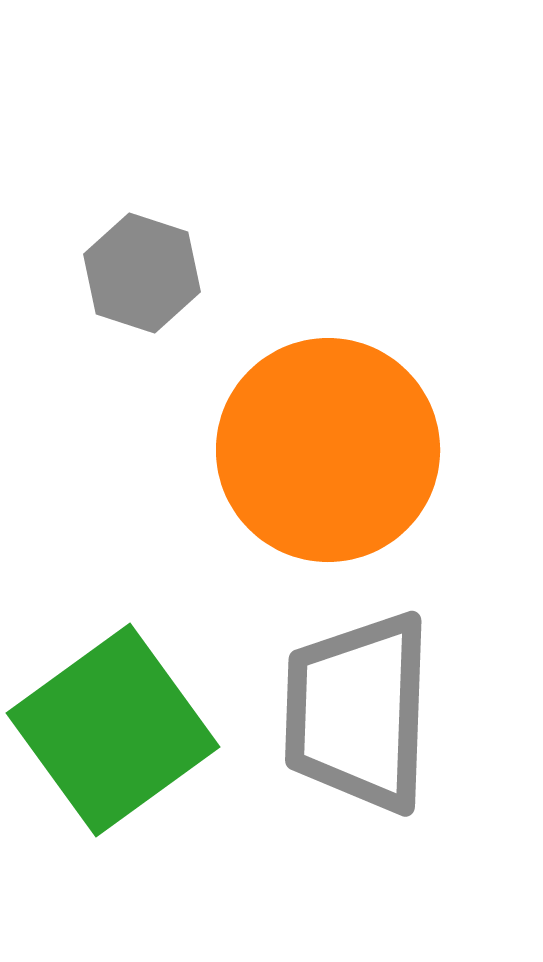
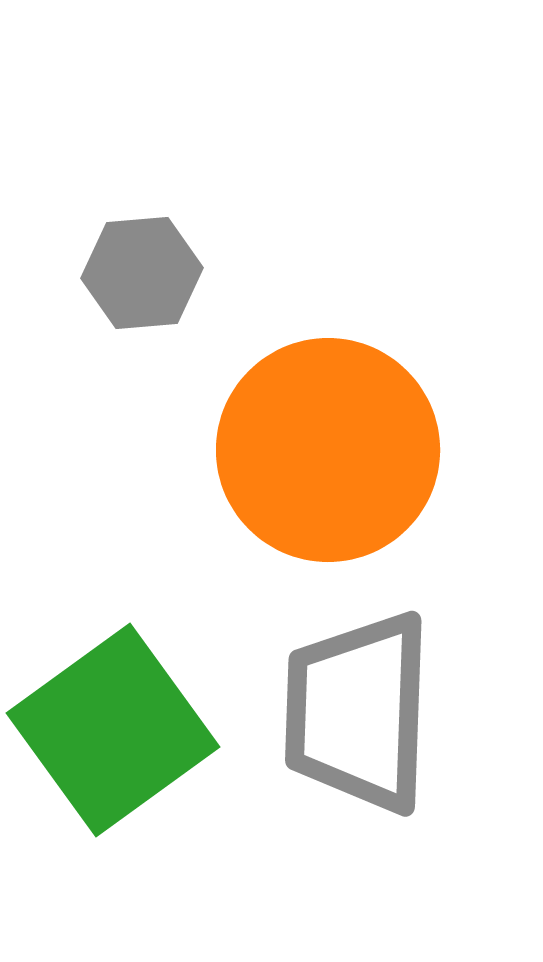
gray hexagon: rotated 23 degrees counterclockwise
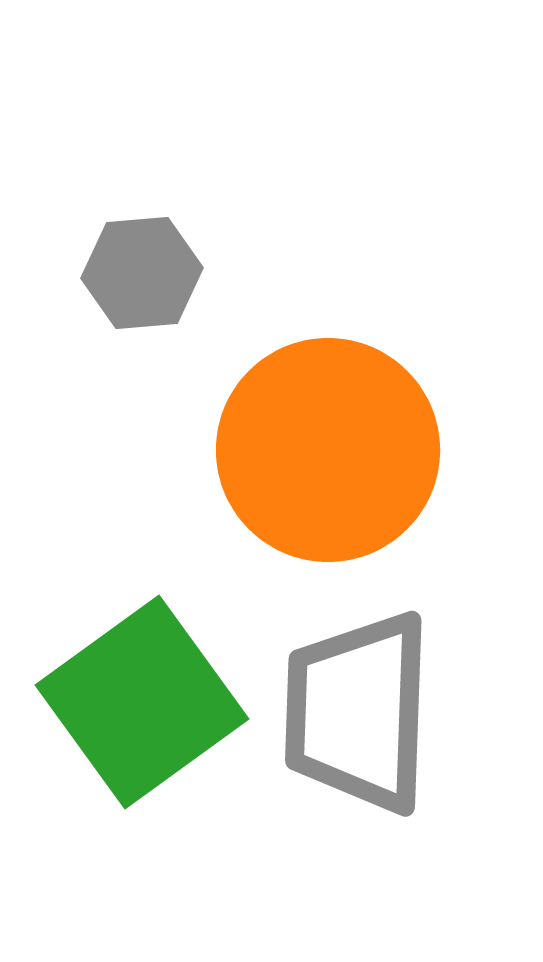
green square: moved 29 px right, 28 px up
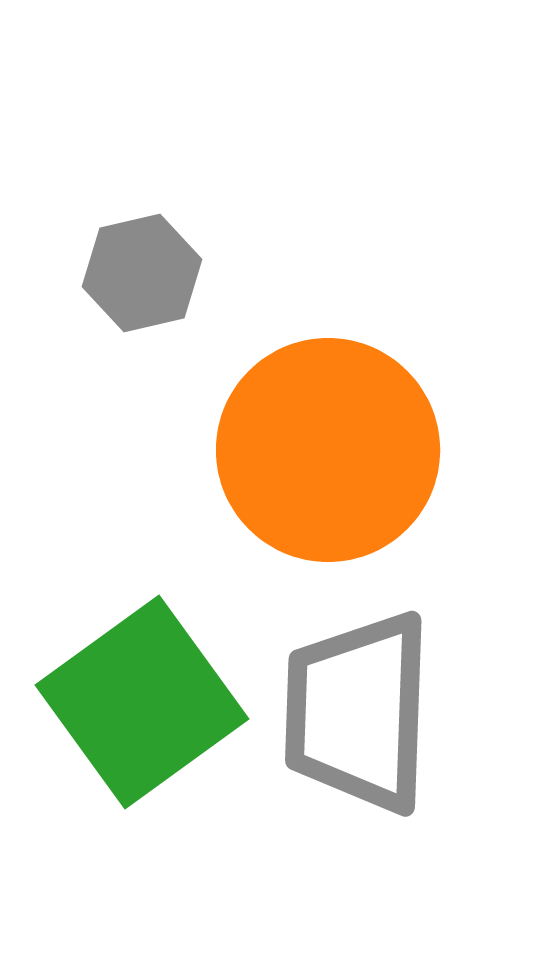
gray hexagon: rotated 8 degrees counterclockwise
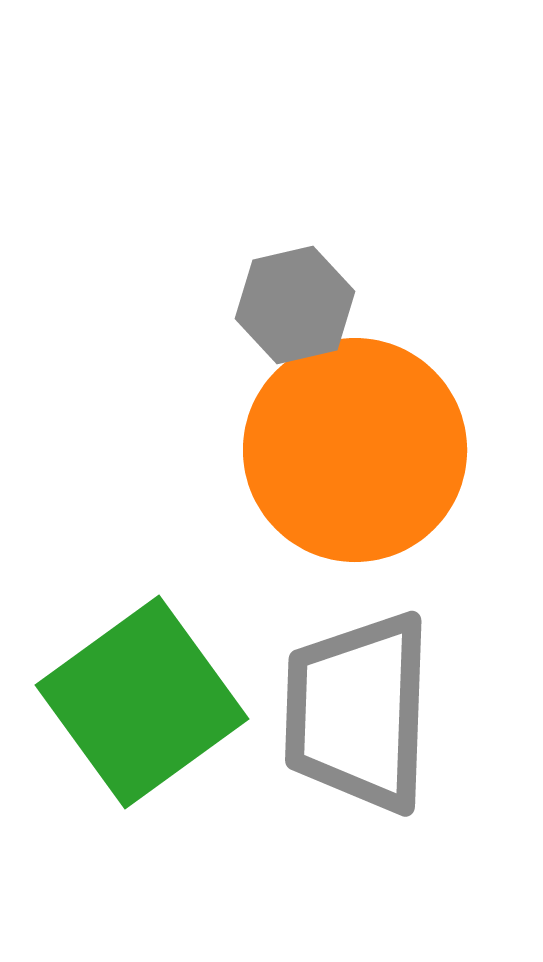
gray hexagon: moved 153 px right, 32 px down
orange circle: moved 27 px right
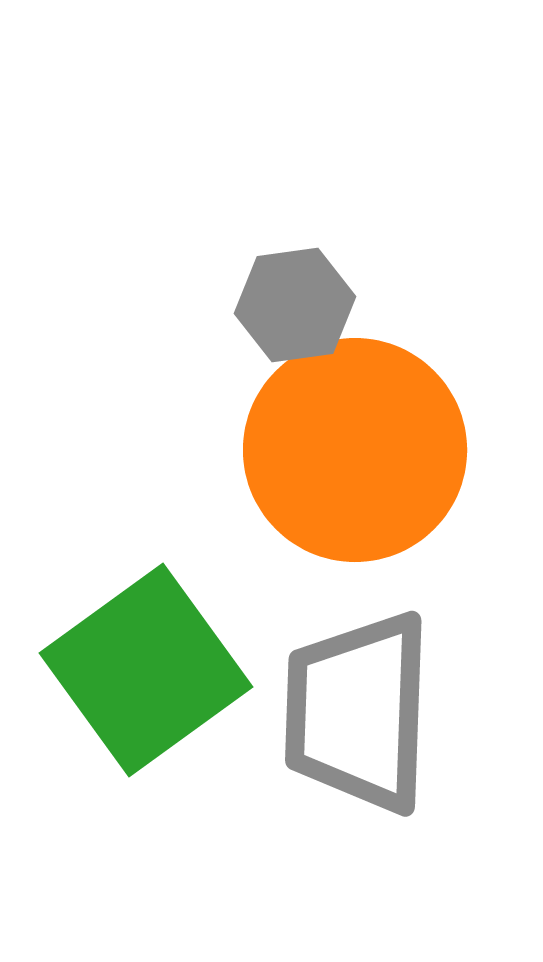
gray hexagon: rotated 5 degrees clockwise
green square: moved 4 px right, 32 px up
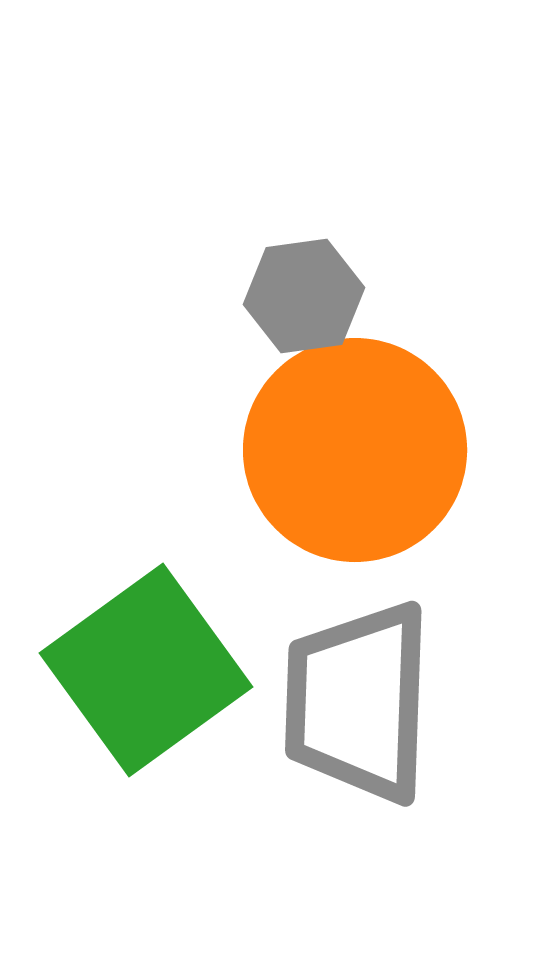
gray hexagon: moved 9 px right, 9 px up
gray trapezoid: moved 10 px up
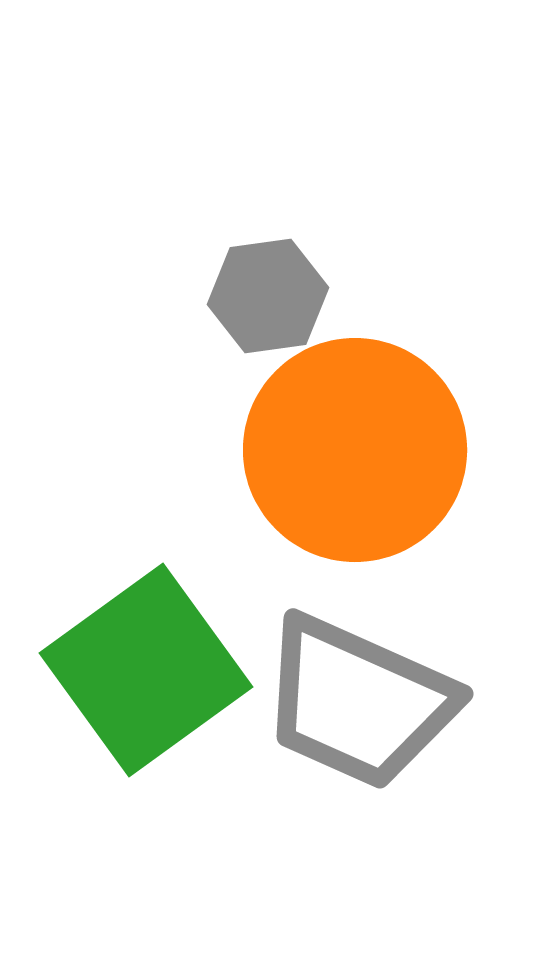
gray hexagon: moved 36 px left
gray trapezoid: rotated 68 degrees counterclockwise
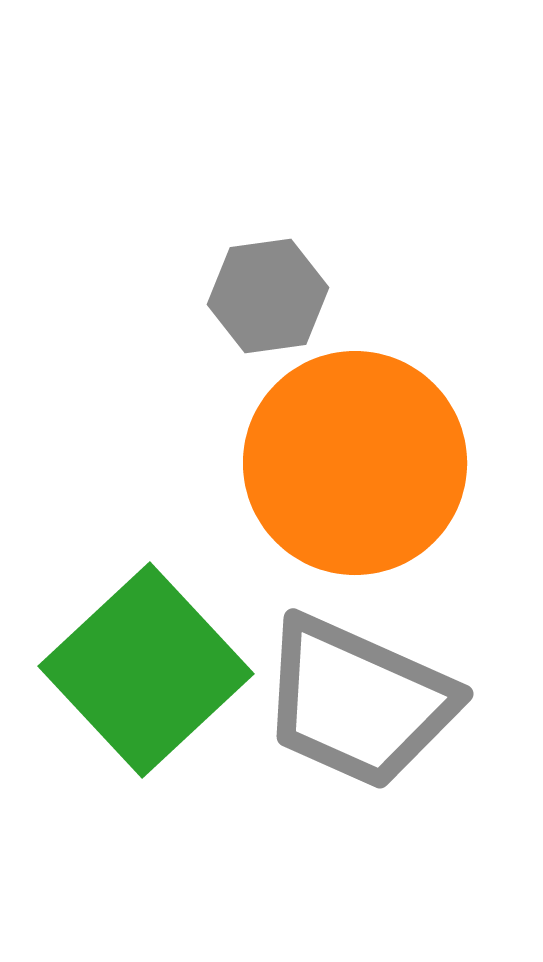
orange circle: moved 13 px down
green square: rotated 7 degrees counterclockwise
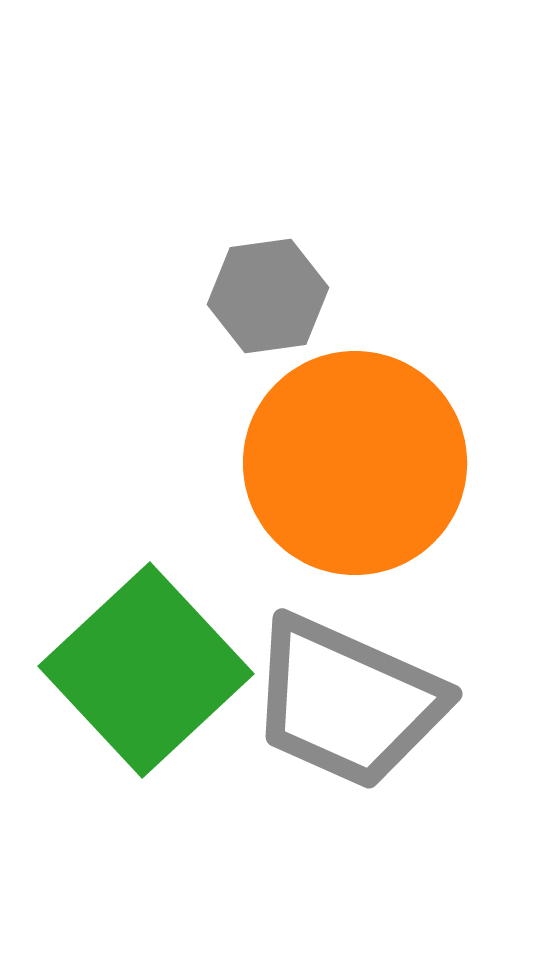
gray trapezoid: moved 11 px left
